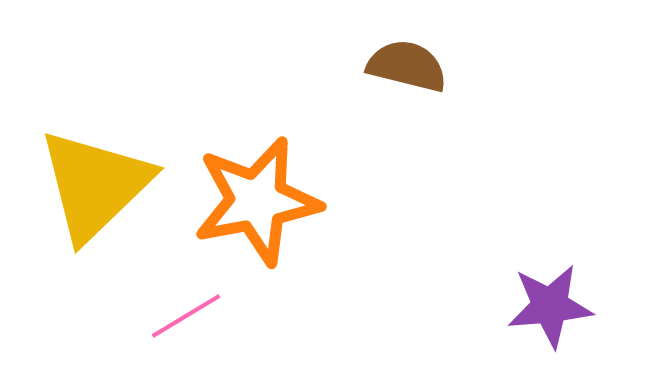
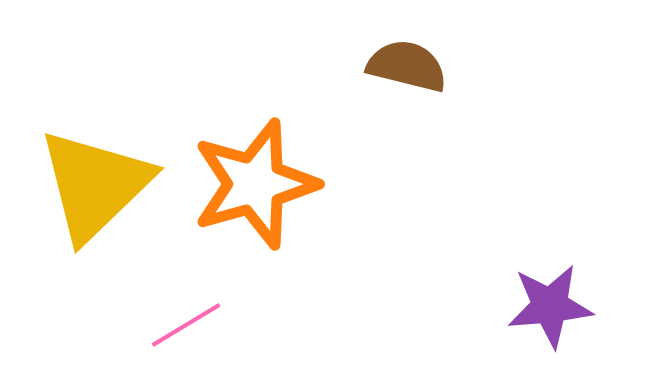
orange star: moved 2 px left, 17 px up; rotated 5 degrees counterclockwise
pink line: moved 9 px down
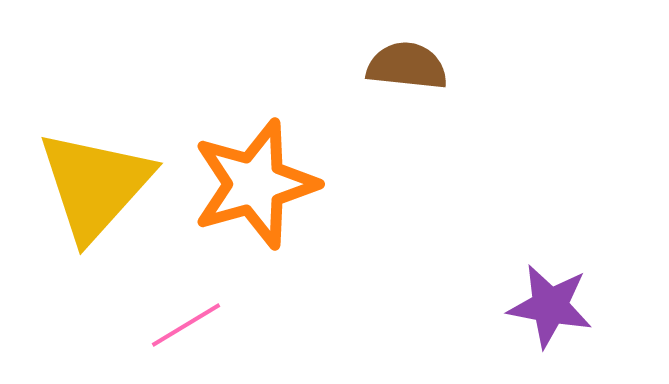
brown semicircle: rotated 8 degrees counterclockwise
yellow triangle: rotated 4 degrees counterclockwise
purple star: rotated 16 degrees clockwise
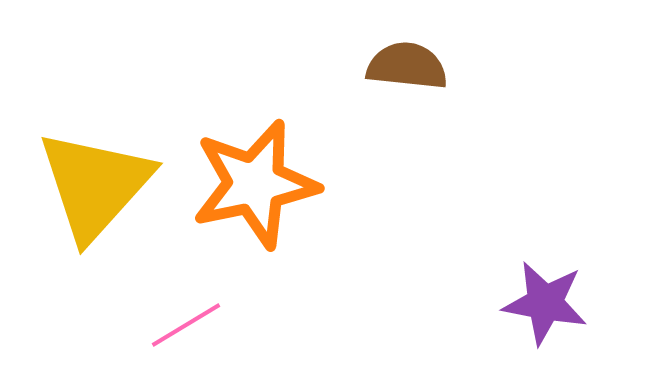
orange star: rotated 4 degrees clockwise
purple star: moved 5 px left, 3 px up
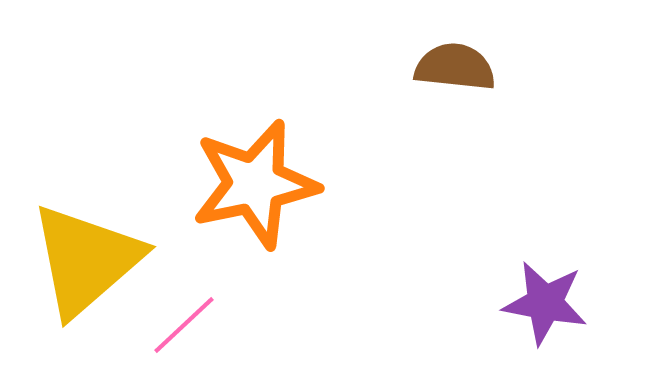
brown semicircle: moved 48 px right, 1 px down
yellow triangle: moved 9 px left, 75 px down; rotated 7 degrees clockwise
pink line: moved 2 px left; rotated 12 degrees counterclockwise
